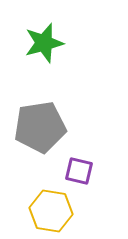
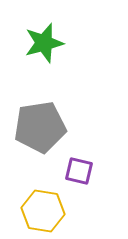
yellow hexagon: moved 8 px left
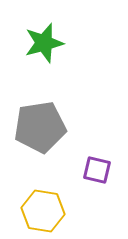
purple square: moved 18 px right, 1 px up
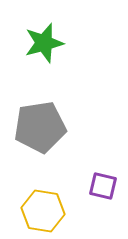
purple square: moved 6 px right, 16 px down
